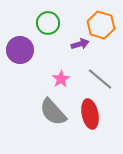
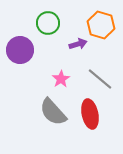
purple arrow: moved 2 px left
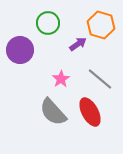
purple arrow: rotated 18 degrees counterclockwise
red ellipse: moved 2 px up; rotated 16 degrees counterclockwise
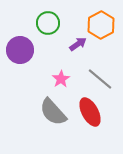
orange hexagon: rotated 16 degrees clockwise
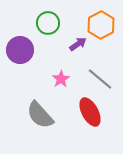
gray semicircle: moved 13 px left, 3 px down
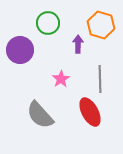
orange hexagon: rotated 16 degrees counterclockwise
purple arrow: rotated 54 degrees counterclockwise
gray line: rotated 48 degrees clockwise
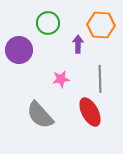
orange hexagon: rotated 12 degrees counterclockwise
purple circle: moved 1 px left
pink star: rotated 24 degrees clockwise
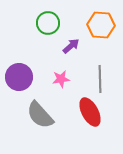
purple arrow: moved 7 px left, 2 px down; rotated 48 degrees clockwise
purple circle: moved 27 px down
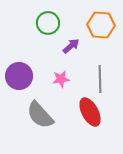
purple circle: moved 1 px up
